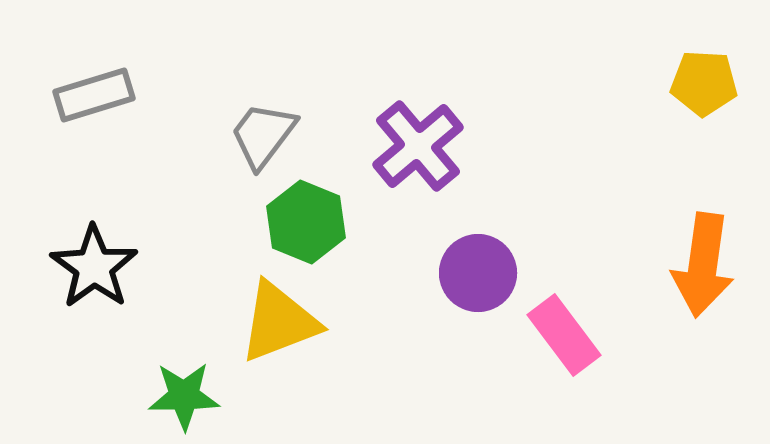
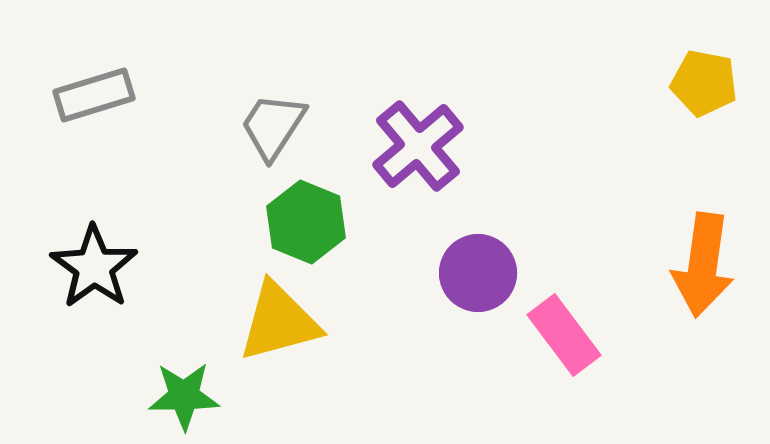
yellow pentagon: rotated 8 degrees clockwise
gray trapezoid: moved 10 px right, 9 px up; rotated 4 degrees counterclockwise
yellow triangle: rotated 6 degrees clockwise
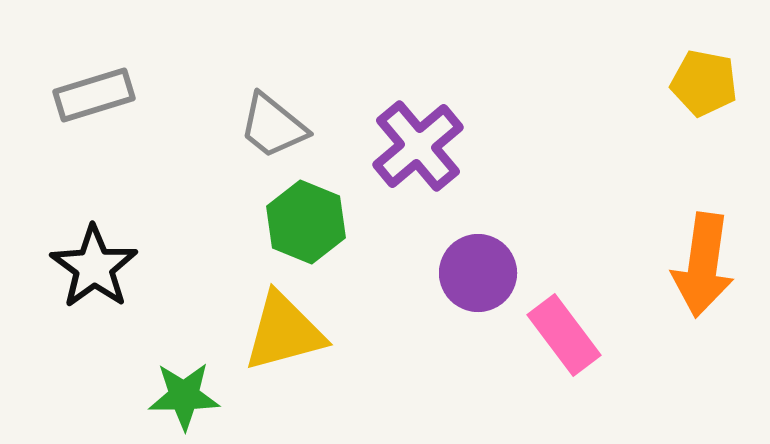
gray trapezoid: rotated 84 degrees counterclockwise
yellow triangle: moved 5 px right, 10 px down
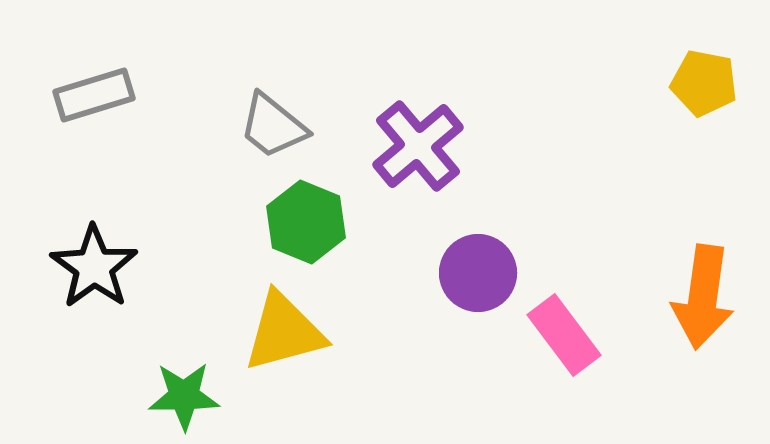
orange arrow: moved 32 px down
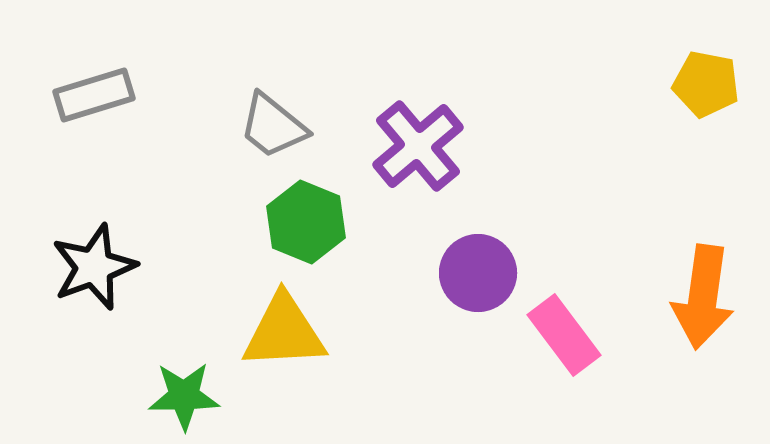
yellow pentagon: moved 2 px right, 1 px down
black star: rotated 16 degrees clockwise
yellow triangle: rotated 12 degrees clockwise
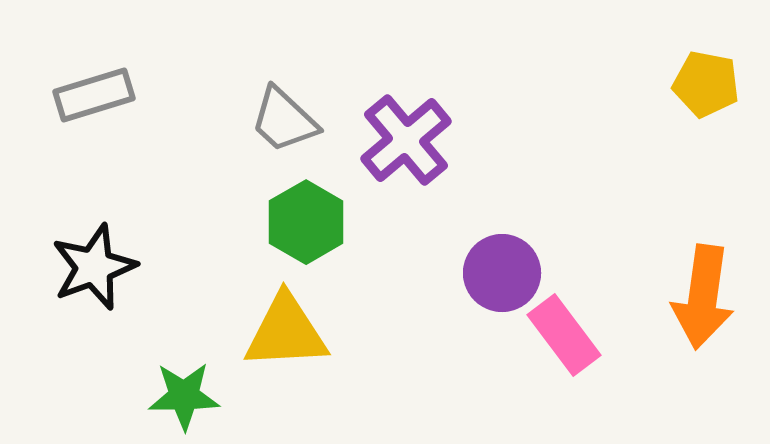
gray trapezoid: moved 11 px right, 6 px up; rotated 4 degrees clockwise
purple cross: moved 12 px left, 6 px up
green hexagon: rotated 8 degrees clockwise
purple circle: moved 24 px right
yellow triangle: moved 2 px right
